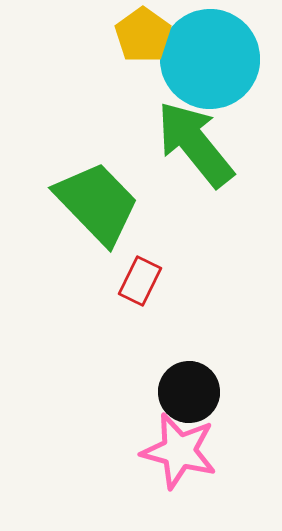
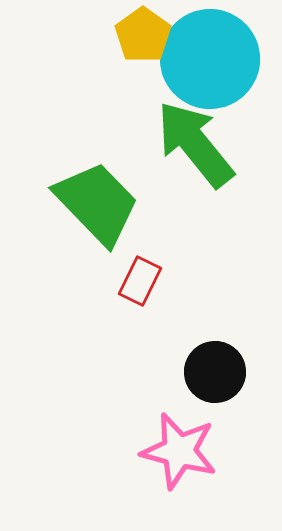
black circle: moved 26 px right, 20 px up
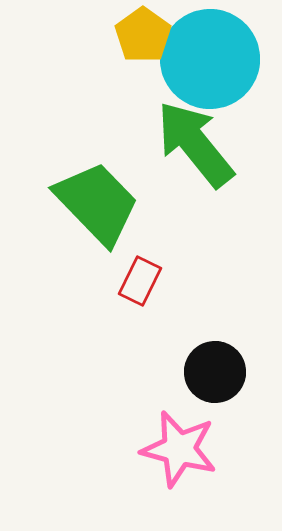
pink star: moved 2 px up
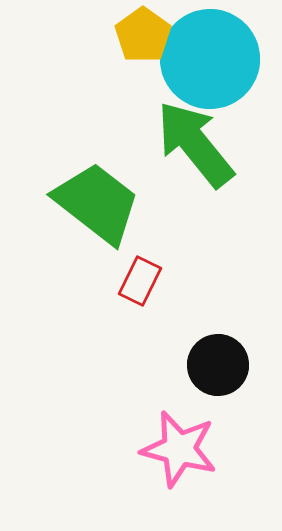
green trapezoid: rotated 8 degrees counterclockwise
black circle: moved 3 px right, 7 px up
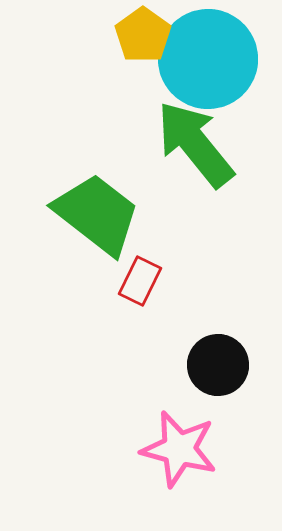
cyan circle: moved 2 px left
green trapezoid: moved 11 px down
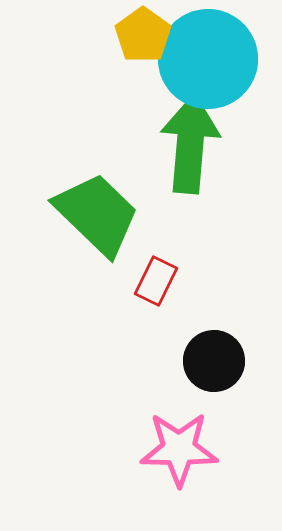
green arrow: moved 5 px left; rotated 44 degrees clockwise
green trapezoid: rotated 6 degrees clockwise
red rectangle: moved 16 px right
black circle: moved 4 px left, 4 px up
pink star: rotated 14 degrees counterclockwise
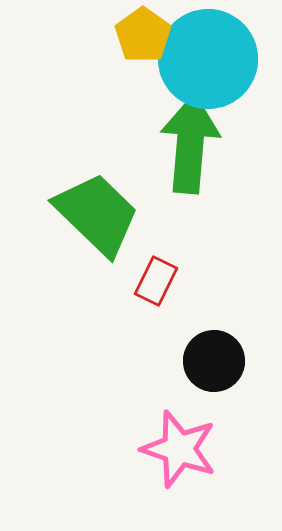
pink star: rotated 18 degrees clockwise
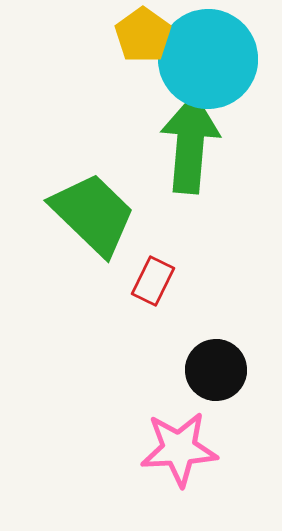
green trapezoid: moved 4 px left
red rectangle: moved 3 px left
black circle: moved 2 px right, 9 px down
pink star: rotated 22 degrees counterclockwise
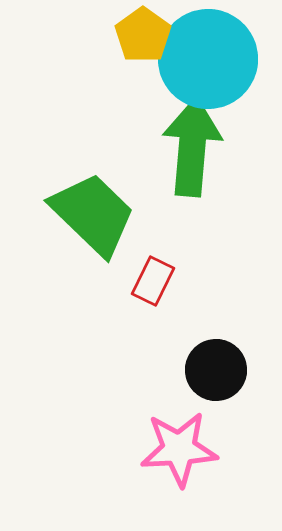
green arrow: moved 2 px right, 3 px down
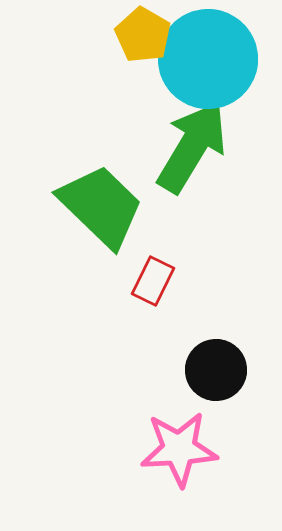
yellow pentagon: rotated 6 degrees counterclockwise
green arrow: rotated 26 degrees clockwise
green trapezoid: moved 8 px right, 8 px up
